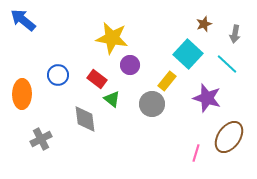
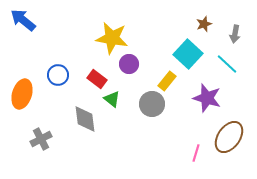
purple circle: moved 1 px left, 1 px up
orange ellipse: rotated 16 degrees clockwise
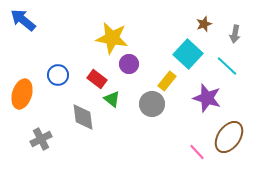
cyan line: moved 2 px down
gray diamond: moved 2 px left, 2 px up
pink line: moved 1 px right, 1 px up; rotated 60 degrees counterclockwise
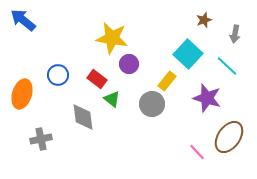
brown star: moved 4 px up
gray cross: rotated 15 degrees clockwise
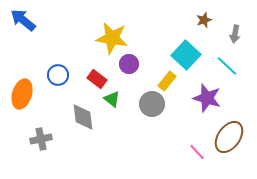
cyan square: moved 2 px left, 1 px down
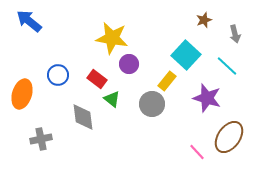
blue arrow: moved 6 px right, 1 px down
gray arrow: rotated 24 degrees counterclockwise
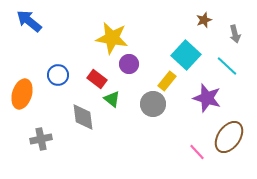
gray circle: moved 1 px right
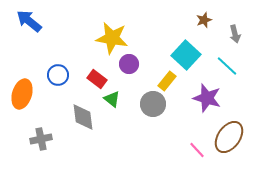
pink line: moved 2 px up
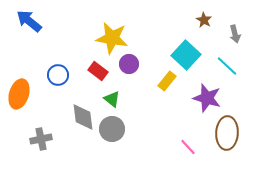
brown star: rotated 21 degrees counterclockwise
red rectangle: moved 1 px right, 8 px up
orange ellipse: moved 3 px left
gray circle: moved 41 px left, 25 px down
brown ellipse: moved 2 px left, 4 px up; rotated 32 degrees counterclockwise
pink line: moved 9 px left, 3 px up
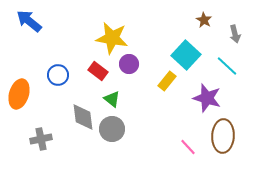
brown ellipse: moved 4 px left, 3 px down
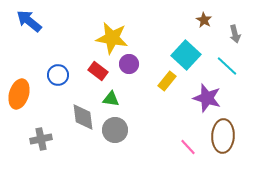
green triangle: moved 1 px left; rotated 30 degrees counterclockwise
gray circle: moved 3 px right, 1 px down
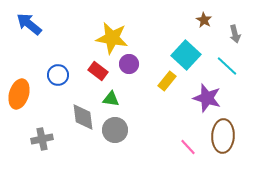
blue arrow: moved 3 px down
gray cross: moved 1 px right
